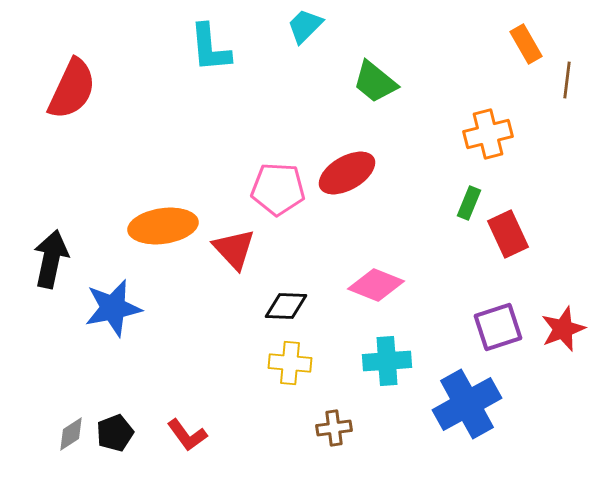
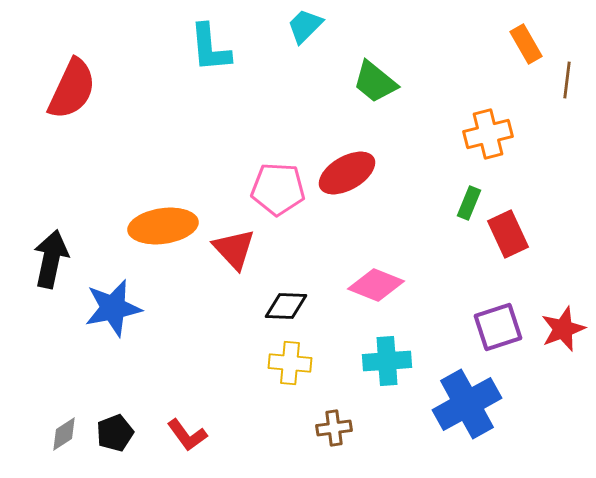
gray diamond: moved 7 px left
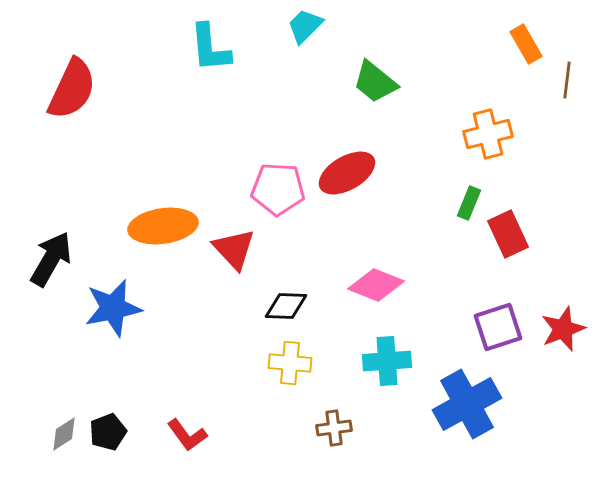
black arrow: rotated 18 degrees clockwise
black pentagon: moved 7 px left, 1 px up
